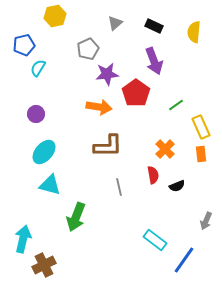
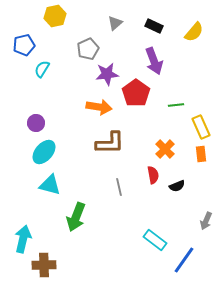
yellow semicircle: rotated 145 degrees counterclockwise
cyan semicircle: moved 4 px right, 1 px down
green line: rotated 28 degrees clockwise
purple circle: moved 9 px down
brown L-shape: moved 2 px right, 3 px up
brown cross: rotated 25 degrees clockwise
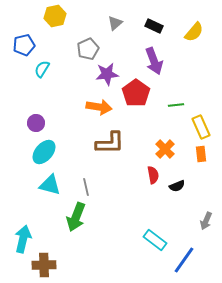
gray line: moved 33 px left
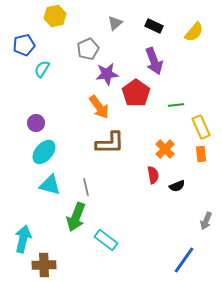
orange arrow: rotated 45 degrees clockwise
cyan rectangle: moved 49 px left
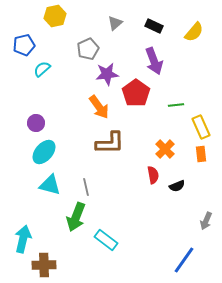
cyan semicircle: rotated 18 degrees clockwise
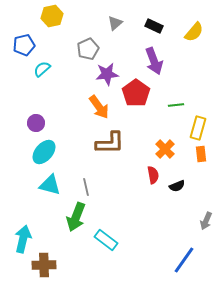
yellow hexagon: moved 3 px left
yellow rectangle: moved 3 px left, 1 px down; rotated 40 degrees clockwise
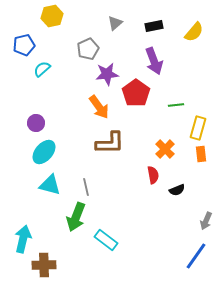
black rectangle: rotated 36 degrees counterclockwise
black semicircle: moved 4 px down
blue line: moved 12 px right, 4 px up
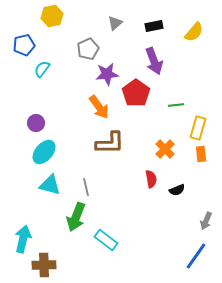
cyan semicircle: rotated 12 degrees counterclockwise
red semicircle: moved 2 px left, 4 px down
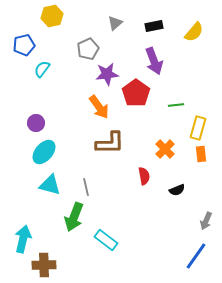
red semicircle: moved 7 px left, 3 px up
green arrow: moved 2 px left
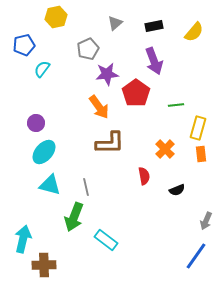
yellow hexagon: moved 4 px right, 1 px down
